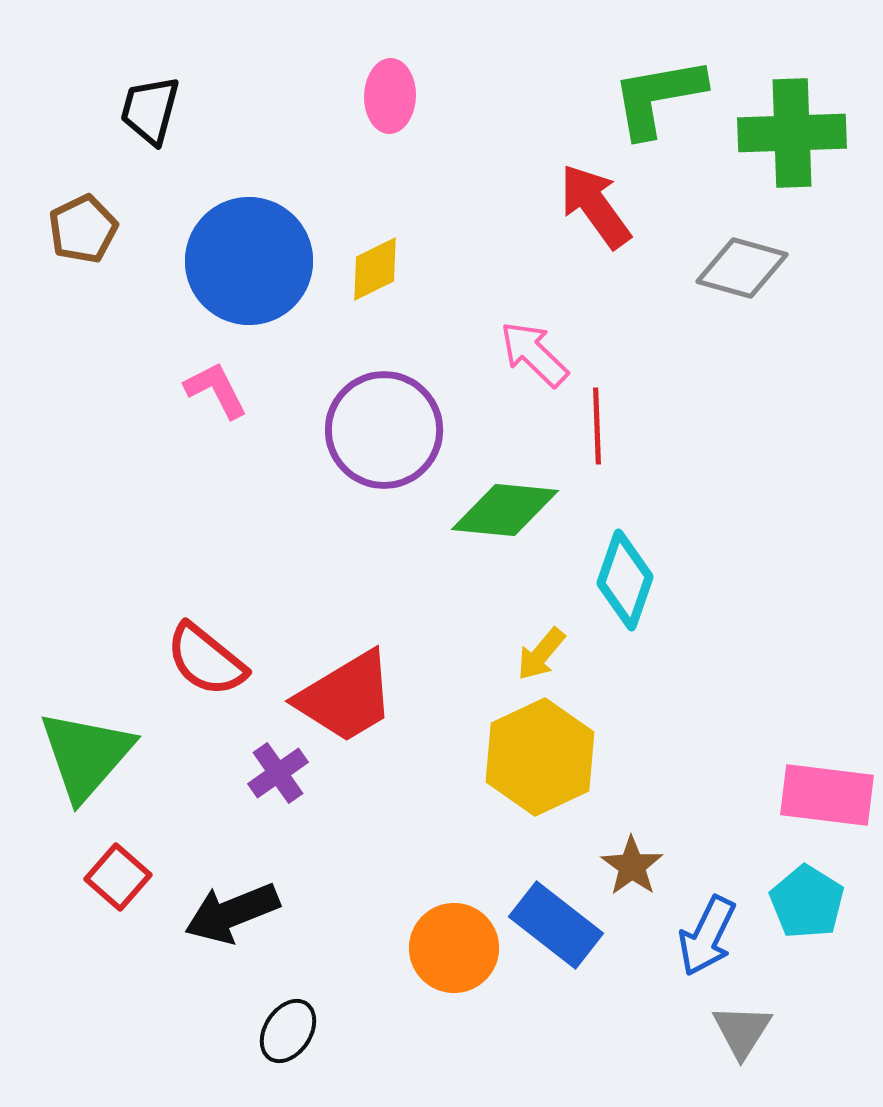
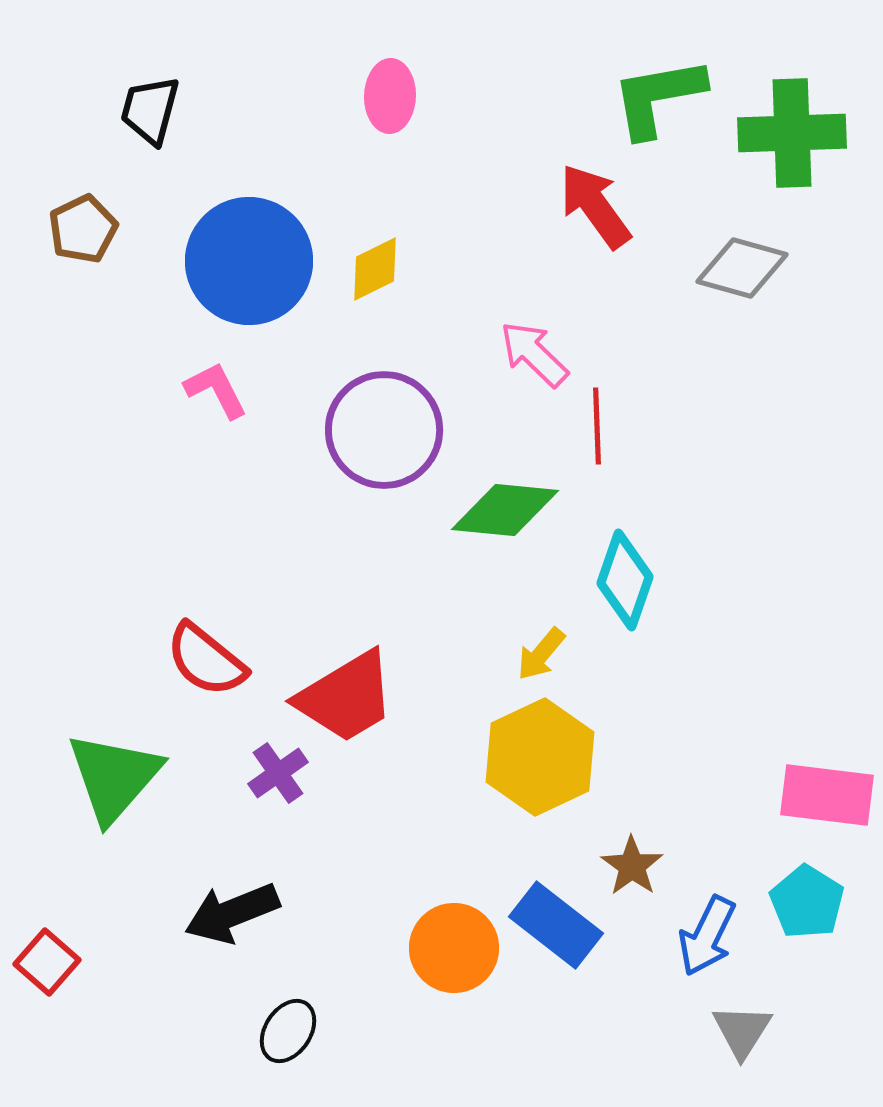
green triangle: moved 28 px right, 22 px down
red square: moved 71 px left, 85 px down
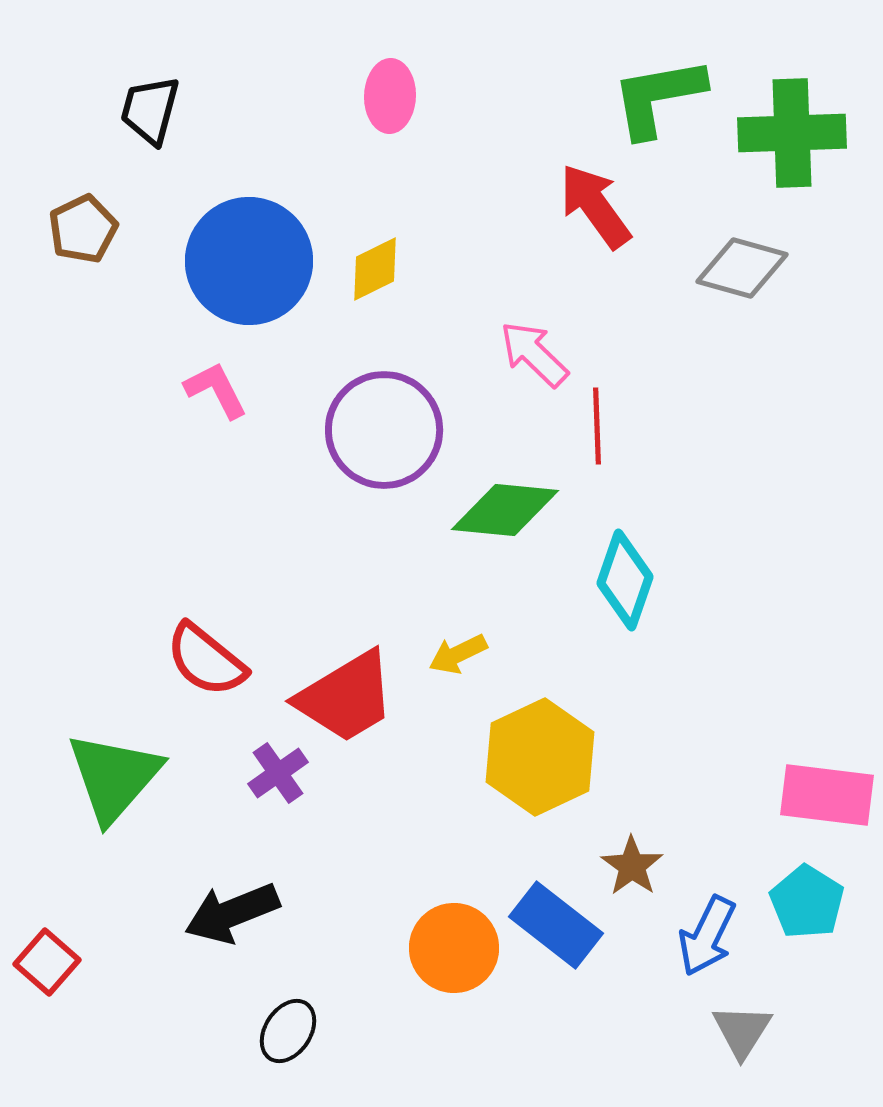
yellow arrow: moved 83 px left; rotated 24 degrees clockwise
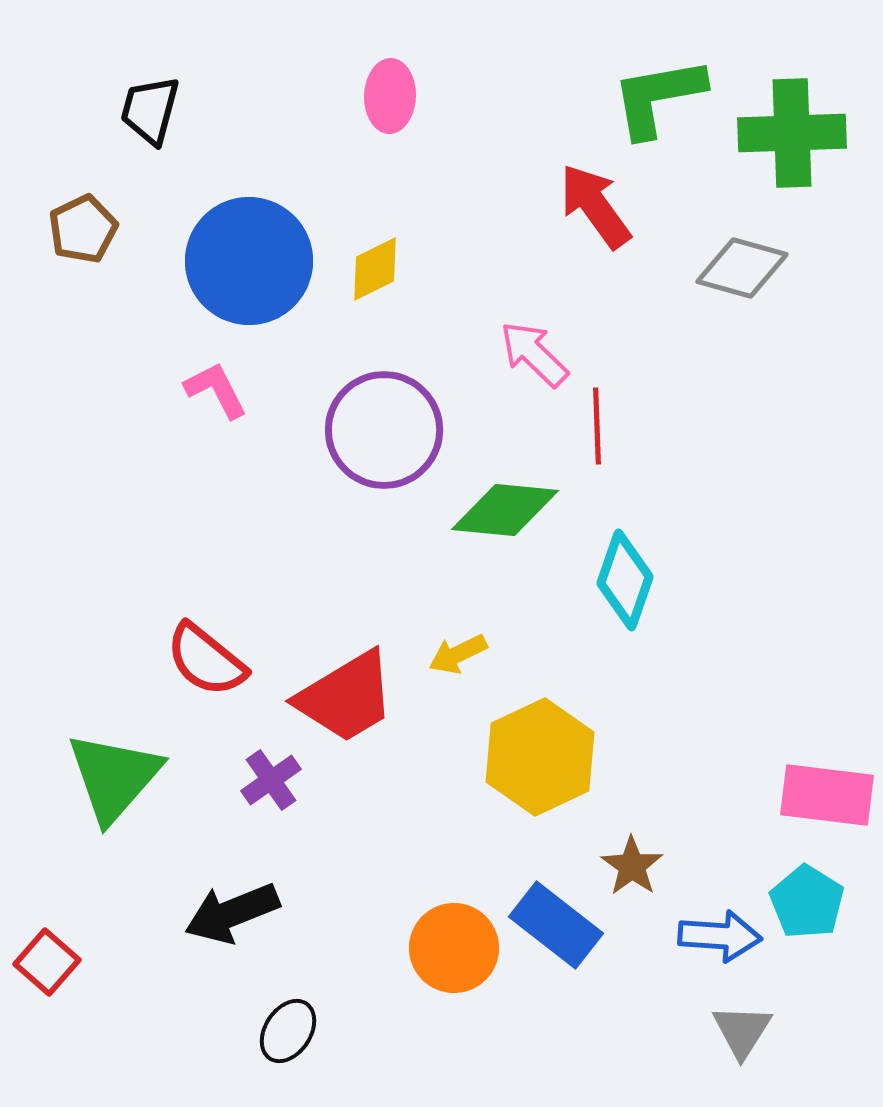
purple cross: moved 7 px left, 7 px down
blue arrow: moved 13 px right; rotated 112 degrees counterclockwise
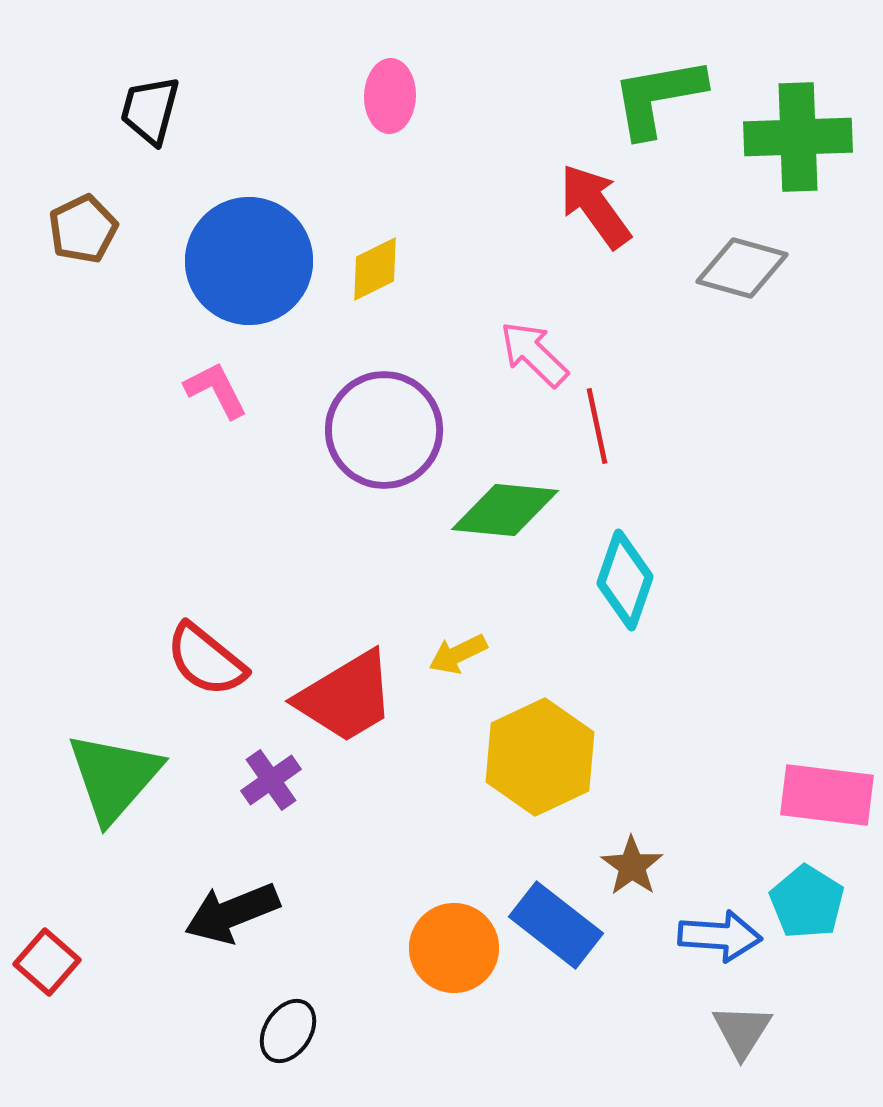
green cross: moved 6 px right, 4 px down
red line: rotated 10 degrees counterclockwise
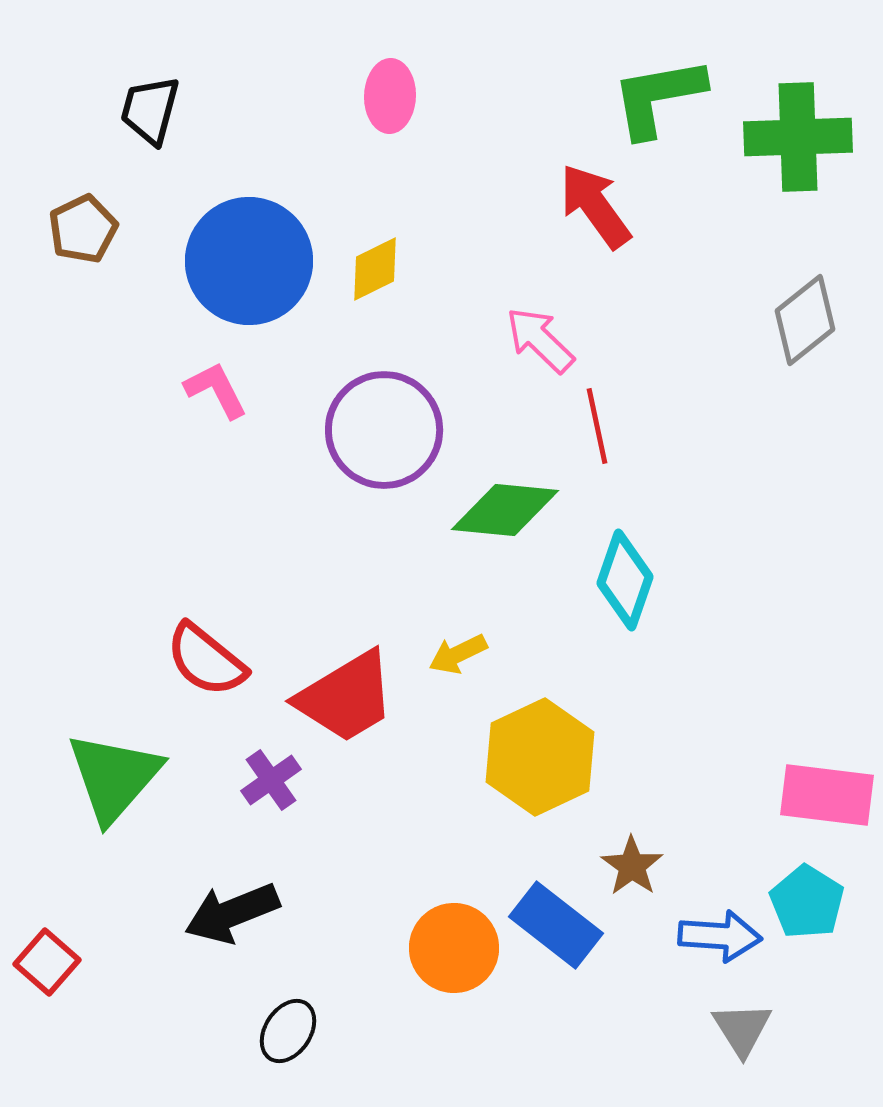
gray diamond: moved 63 px right, 52 px down; rotated 54 degrees counterclockwise
pink arrow: moved 6 px right, 14 px up
gray triangle: moved 2 px up; rotated 4 degrees counterclockwise
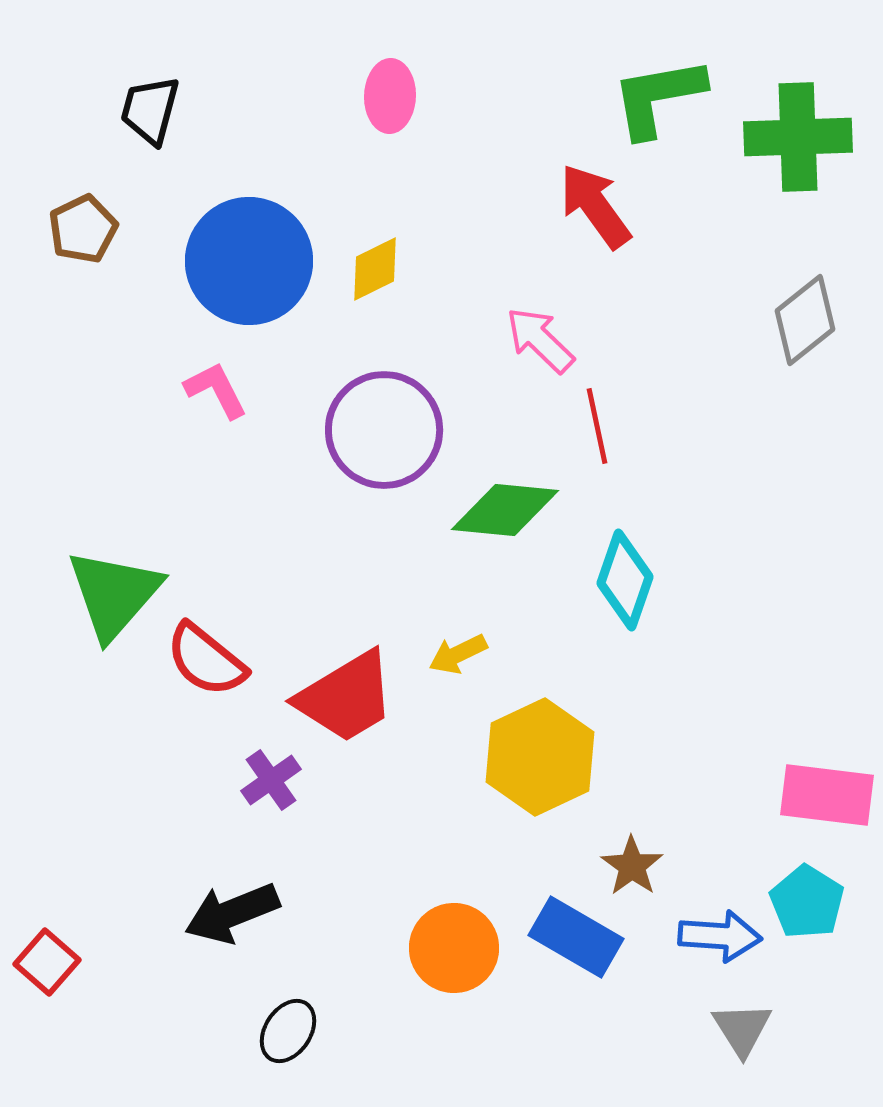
green triangle: moved 183 px up
blue rectangle: moved 20 px right, 12 px down; rotated 8 degrees counterclockwise
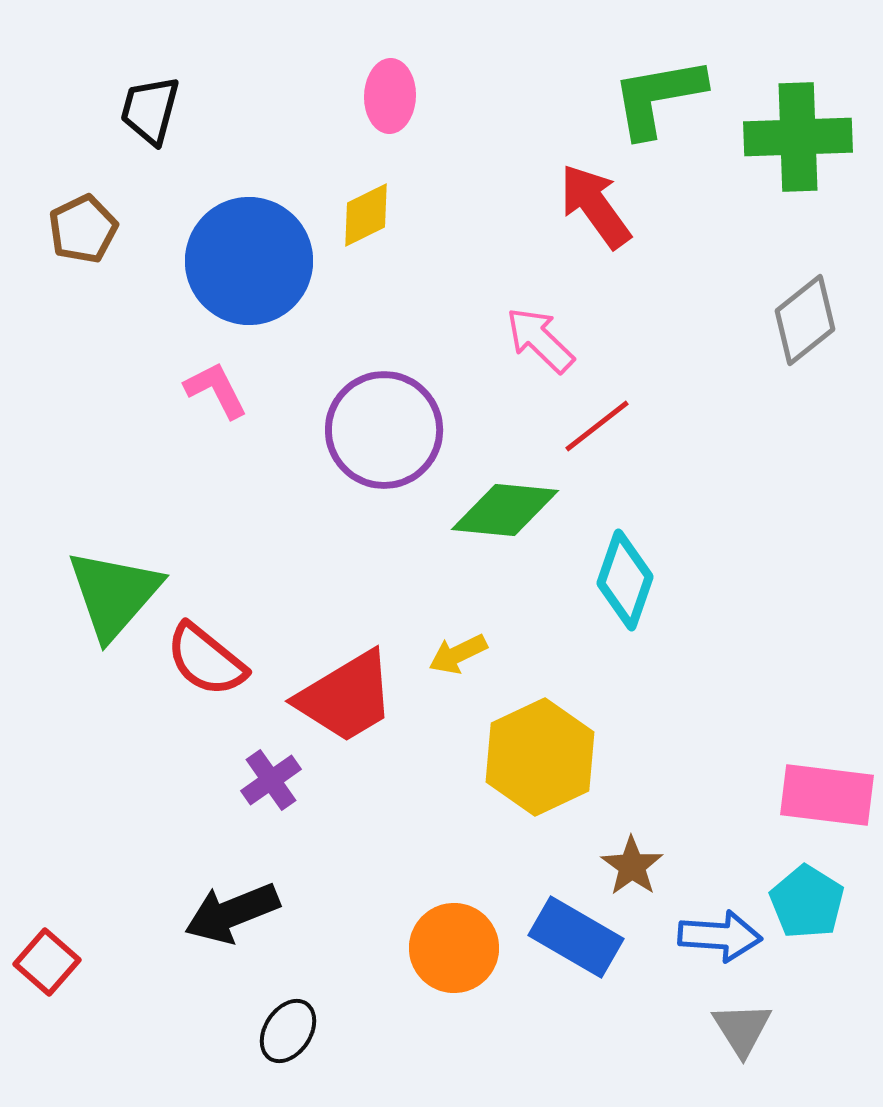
yellow diamond: moved 9 px left, 54 px up
red line: rotated 64 degrees clockwise
